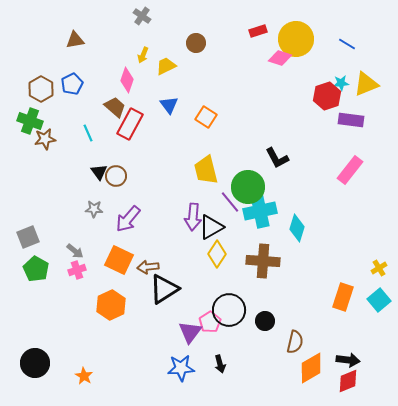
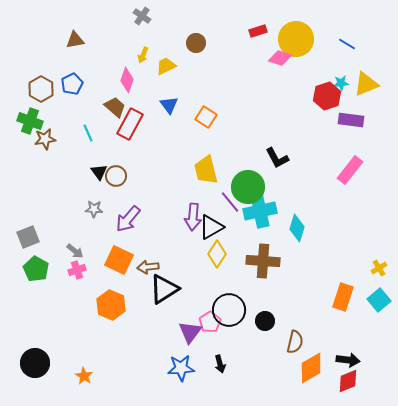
orange hexagon at (111, 305): rotated 12 degrees counterclockwise
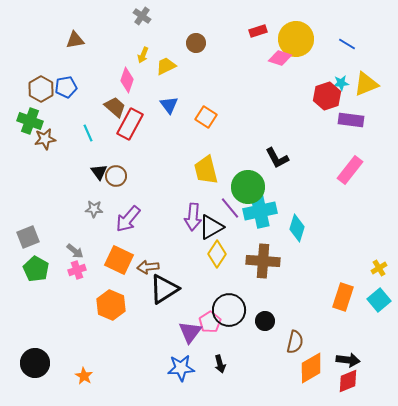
blue pentagon at (72, 84): moved 6 px left, 3 px down; rotated 15 degrees clockwise
purple line at (230, 202): moved 6 px down
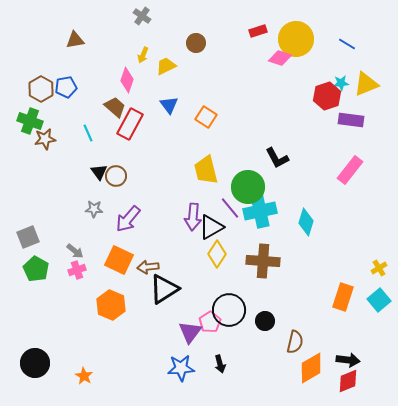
cyan diamond at (297, 228): moved 9 px right, 6 px up
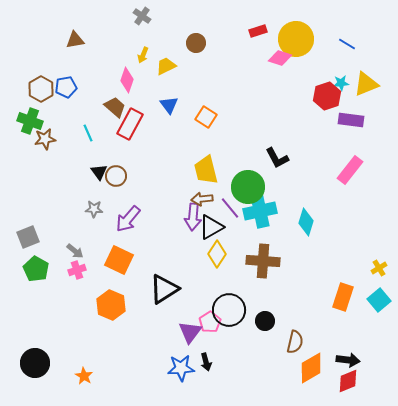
brown arrow at (148, 267): moved 54 px right, 68 px up
black arrow at (220, 364): moved 14 px left, 2 px up
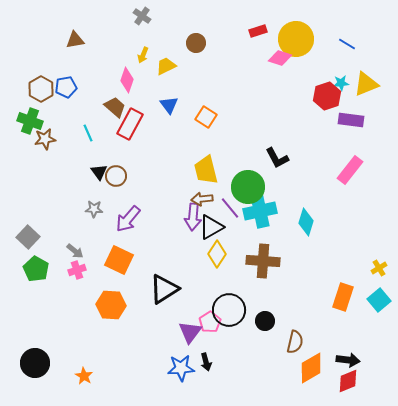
gray square at (28, 237): rotated 25 degrees counterclockwise
orange hexagon at (111, 305): rotated 20 degrees counterclockwise
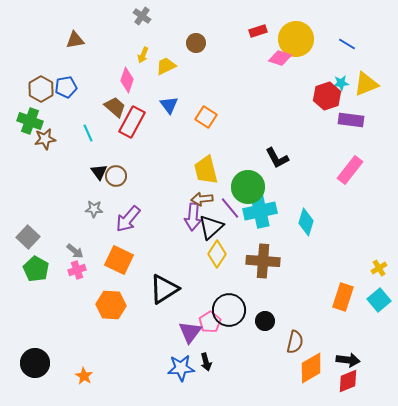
red rectangle at (130, 124): moved 2 px right, 2 px up
black triangle at (211, 227): rotated 12 degrees counterclockwise
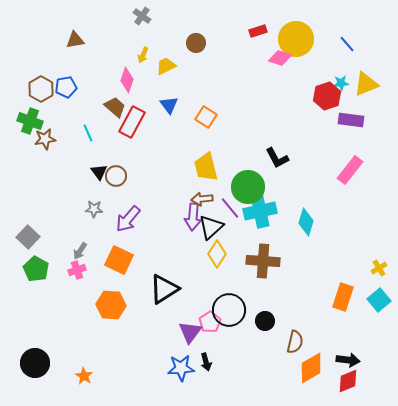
blue line at (347, 44): rotated 18 degrees clockwise
yellow trapezoid at (206, 170): moved 3 px up
gray arrow at (75, 251): moved 5 px right; rotated 84 degrees clockwise
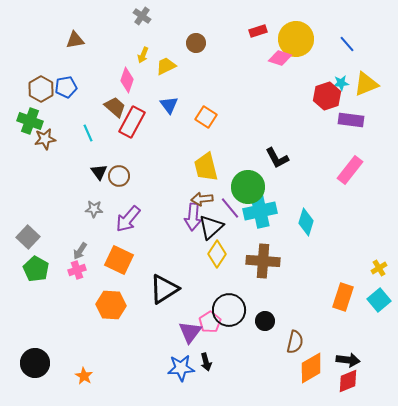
brown circle at (116, 176): moved 3 px right
